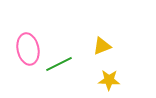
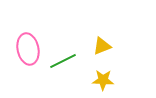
green line: moved 4 px right, 3 px up
yellow star: moved 6 px left
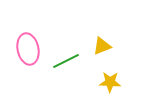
green line: moved 3 px right
yellow star: moved 7 px right, 2 px down
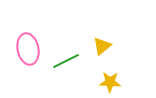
yellow triangle: rotated 18 degrees counterclockwise
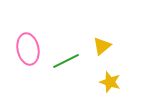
yellow star: rotated 15 degrees clockwise
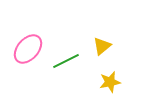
pink ellipse: rotated 52 degrees clockwise
yellow star: rotated 30 degrees counterclockwise
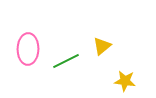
pink ellipse: rotated 40 degrees counterclockwise
yellow star: moved 15 px right, 1 px up; rotated 20 degrees clockwise
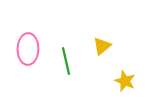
green line: rotated 76 degrees counterclockwise
yellow star: rotated 15 degrees clockwise
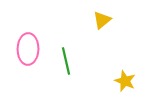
yellow triangle: moved 26 px up
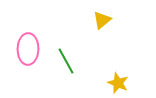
green line: rotated 16 degrees counterclockwise
yellow star: moved 7 px left, 2 px down
